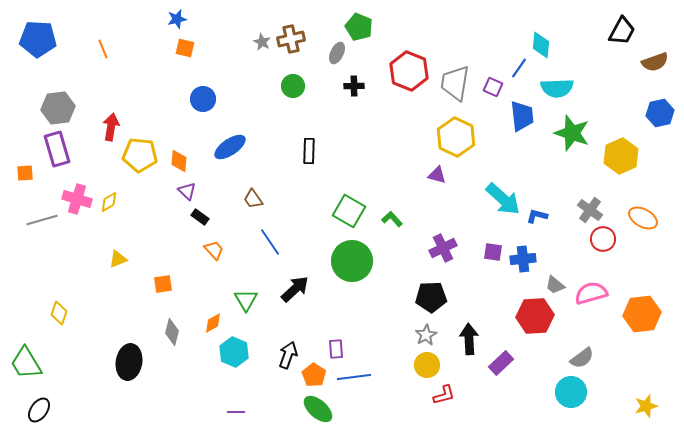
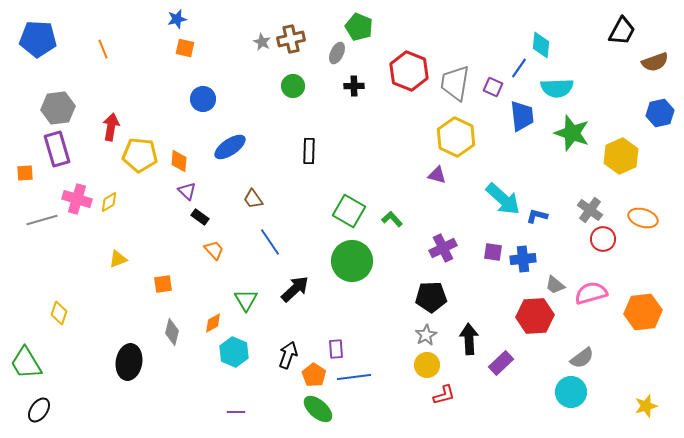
orange ellipse at (643, 218): rotated 12 degrees counterclockwise
orange hexagon at (642, 314): moved 1 px right, 2 px up
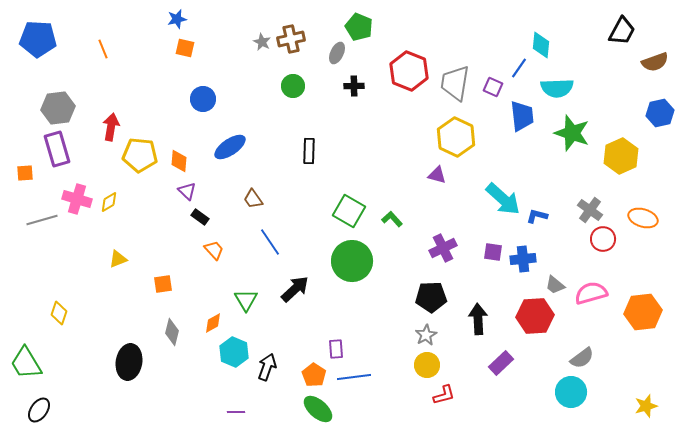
black arrow at (469, 339): moved 9 px right, 20 px up
black arrow at (288, 355): moved 21 px left, 12 px down
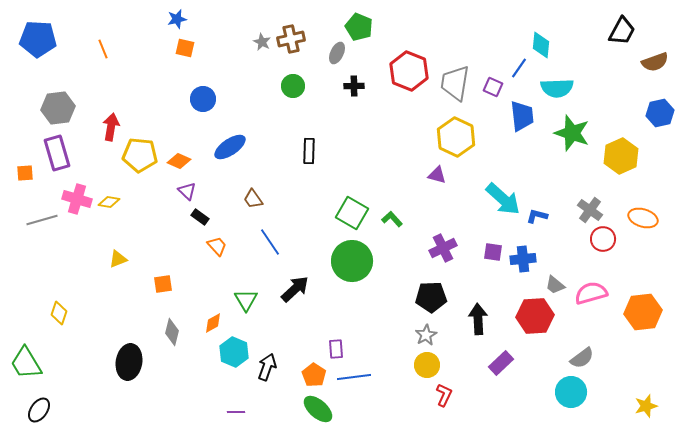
purple rectangle at (57, 149): moved 4 px down
orange diamond at (179, 161): rotated 70 degrees counterclockwise
yellow diamond at (109, 202): rotated 40 degrees clockwise
green square at (349, 211): moved 3 px right, 2 px down
orange trapezoid at (214, 250): moved 3 px right, 4 px up
red L-shape at (444, 395): rotated 50 degrees counterclockwise
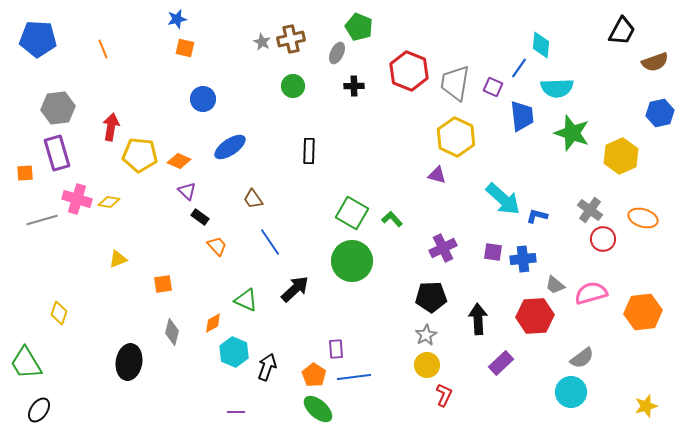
green triangle at (246, 300): rotated 35 degrees counterclockwise
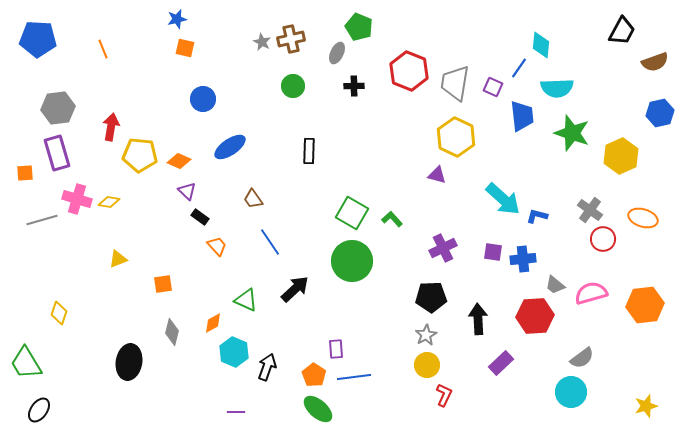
orange hexagon at (643, 312): moved 2 px right, 7 px up
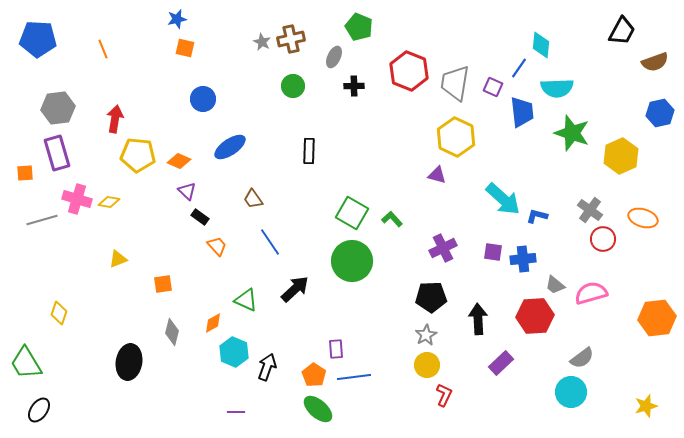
gray ellipse at (337, 53): moved 3 px left, 4 px down
blue trapezoid at (522, 116): moved 4 px up
red arrow at (111, 127): moved 4 px right, 8 px up
yellow pentagon at (140, 155): moved 2 px left
orange hexagon at (645, 305): moved 12 px right, 13 px down
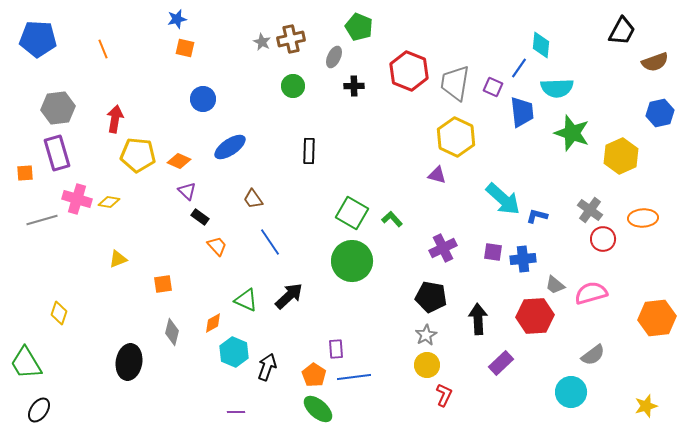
orange ellipse at (643, 218): rotated 20 degrees counterclockwise
black arrow at (295, 289): moved 6 px left, 7 px down
black pentagon at (431, 297): rotated 12 degrees clockwise
gray semicircle at (582, 358): moved 11 px right, 3 px up
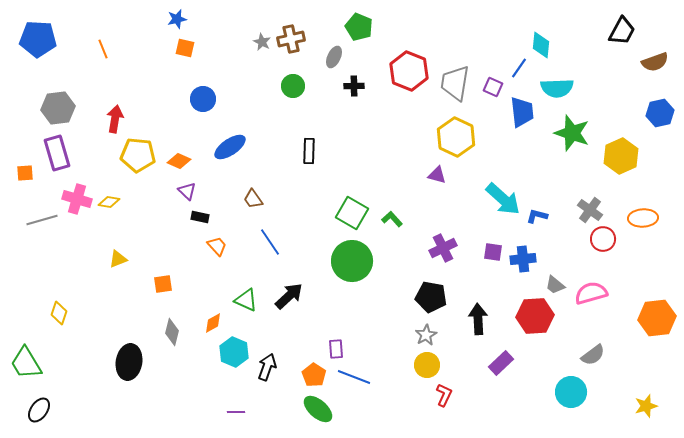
black rectangle at (200, 217): rotated 24 degrees counterclockwise
blue line at (354, 377): rotated 28 degrees clockwise
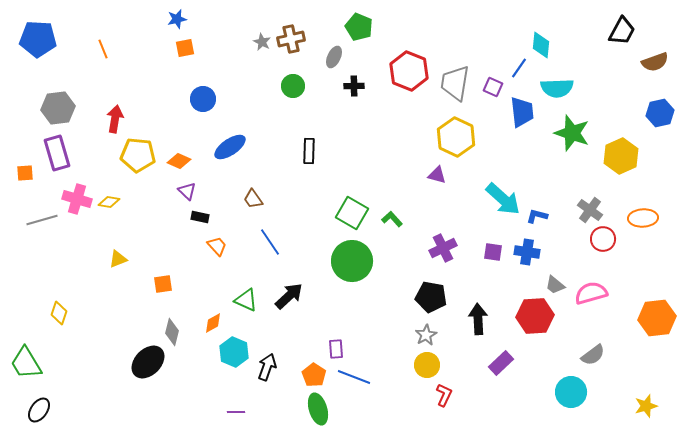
orange square at (185, 48): rotated 24 degrees counterclockwise
blue cross at (523, 259): moved 4 px right, 7 px up; rotated 15 degrees clockwise
black ellipse at (129, 362): moved 19 px right; rotated 36 degrees clockwise
green ellipse at (318, 409): rotated 32 degrees clockwise
